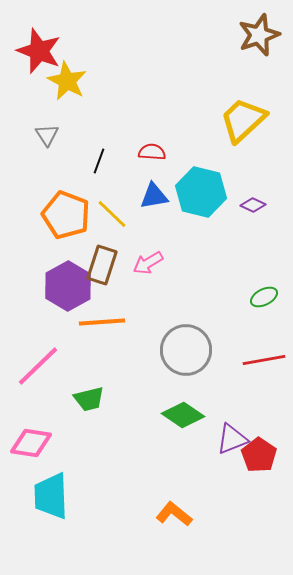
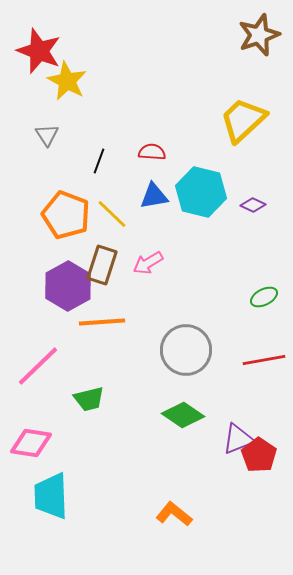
purple triangle: moved 6 px right
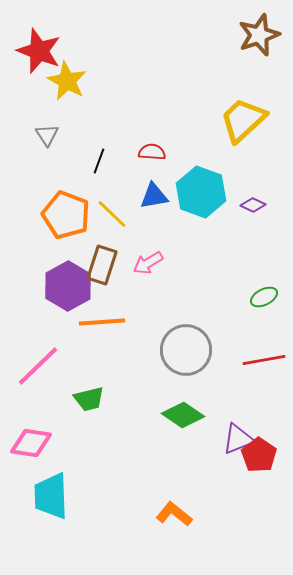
cyan hexagon: rotated 6 degrees clockwise
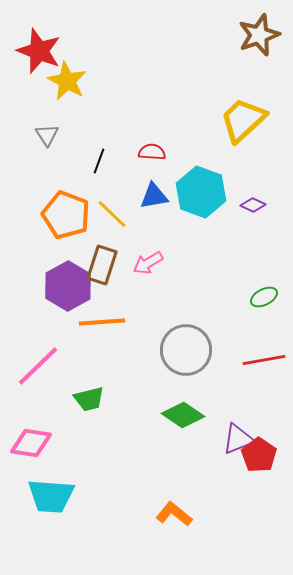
cyan trapezoid: rotated 84 degrees counterclockwise
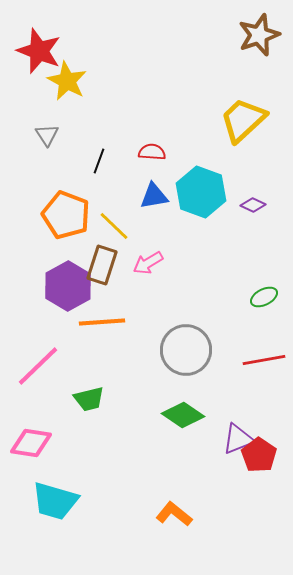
yellow line: moved 2 px right, 12 px down
cyan trapezoid: moved 4 px right, 5 px down; rotated 12 degrees clockwise
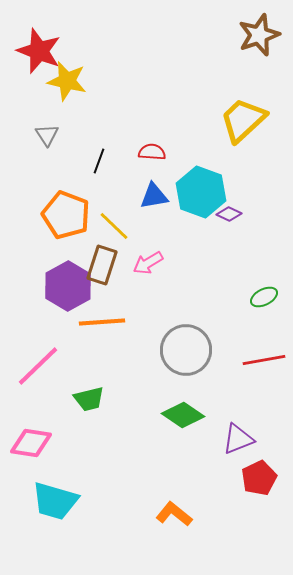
yellow star: rotated 15 degrees counterclockwise
purple diamond: moved 24 px left, 9 px down
red pentagon: moved 23 px down; rotated 12 degrees clockwise
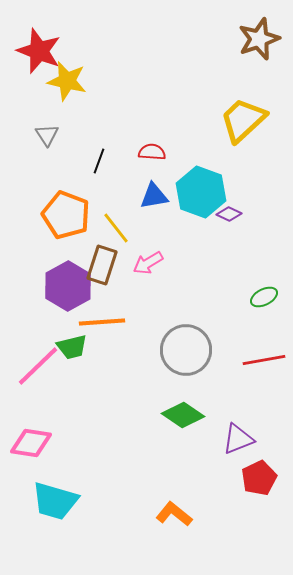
brown star: moved 4 px down
yellow line: moved 2 px right, 2 px down; rotated 8 degrees clockwise
green trapezoid: moved 17 px left, 52 px up
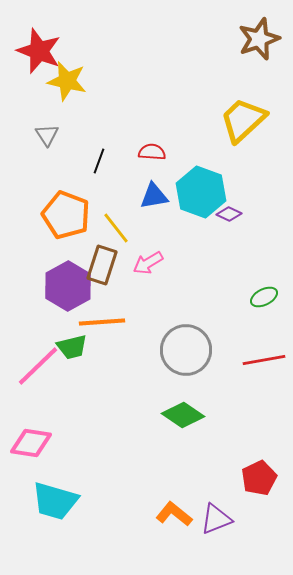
purple triangle: moved 22 px left, 80 px down
